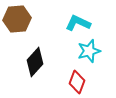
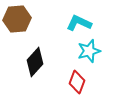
cyan L-shape: moved 1 px right
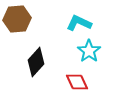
cyan star: rotated 20 degrees counterclockwise
black diamond: moved 1 px right
red diamond: rotated 45 degrees counterclockwise
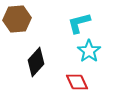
cyan L-shape: rotated 40 degrees counterclockwise
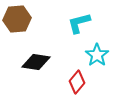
cyan star: moved 8 px right, 4 px down
black diamond: rotated 56 degrees clockwise
red diamond: rotated 65 degrees clockwise
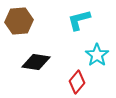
brown hexagon: moved 2 px right, 2 px down
cyan L-shape: moved 3 px up
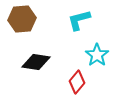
brown hexagon: moved 3 px right, 2 px up
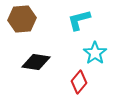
cyan star: moved 2 px left, 2 px up
red diamond: moved 2 px right
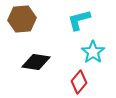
cyan star: moved 2 px left, 1 px up
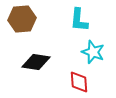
cyan L-shape: rotated 70 degrees counterclockwise
cyan star: rotated 15 degrees counterclockwise
red diamond: rotated 45 degrees counterclockwise
